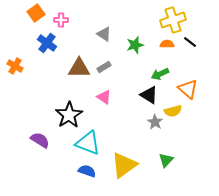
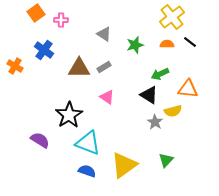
yellow cross: moved 1 px left, 3 px up; rotated 20 degrees counterclockwise
blue cross: moved 3 px left, 7 px down
orange triangle: rotated 35 degrees counterclockwise
pink triangle: moved 3 px right
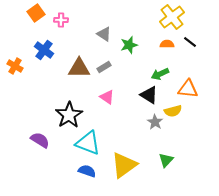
green star: moved 6 px left
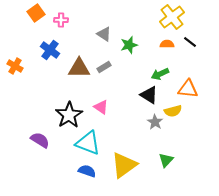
blue cross: moved 6 px right
pink triangle: moved 6 px left, 10 px down
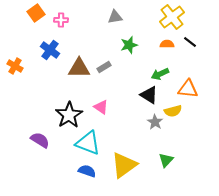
gray triangle: moved 11 px right, 17 px up; rotated 42 degrees counterclockwise
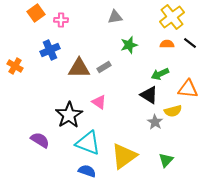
black line: moved 1 px down
blue cross: rotated 30 degrees clockwise
pink triangle: moved 2 px left, 5 px up
yellow triangle: moved 9 px up
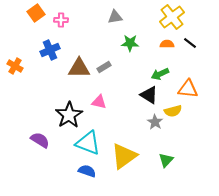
green star: moved 1 px right, 2 px up; rotated 18 degrees clockwise
pink triangle: rotated 21 degrees counterclockwise
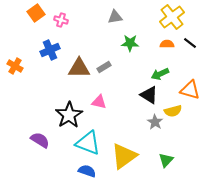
pink cross: rotated 16 degrees clockwise
orange triangle: moved 2 px right, 1 px down; rotated 10 degrees clockwise
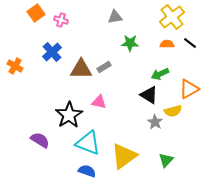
blue cross: moved 2 px right, 2 px down; rotated 18 degrees counterclockwise
brown triangle: moved 2 px right, 1 px down
orange triangle: moved 1 px left, 1 px up; rotated 45 degrees counterclockwise
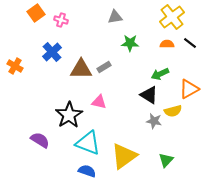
gray star: moved 1 px left, 1 px up; rotated 21 degrees counterclockwise
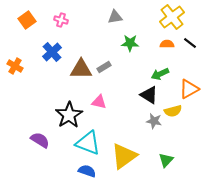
orange square: moved 9 px left, 7 px down
